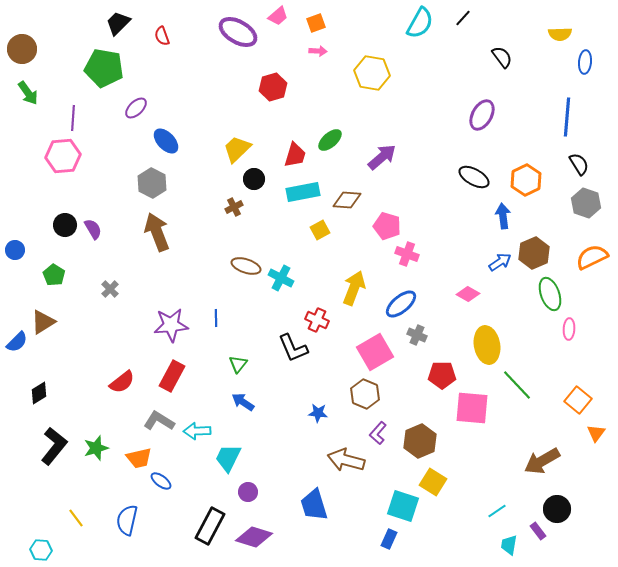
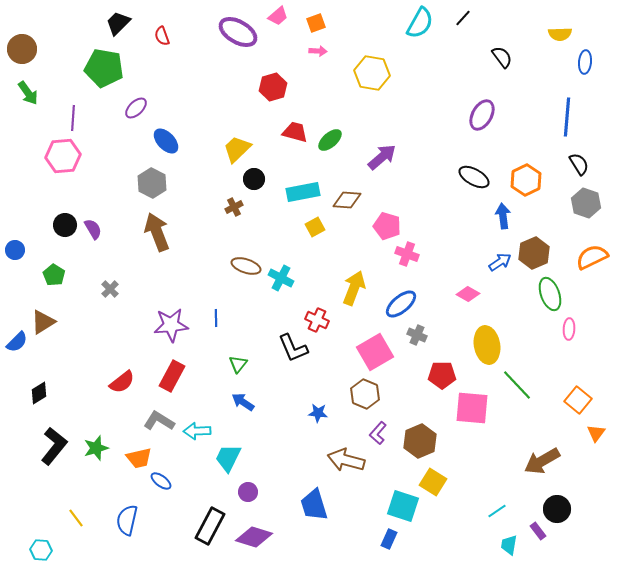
red trapezoid at (295, 155): moved 23 px up; rotated 92 degrees counterclockwise
yellow square at (320, 230): moved 5 px left, 3 px up
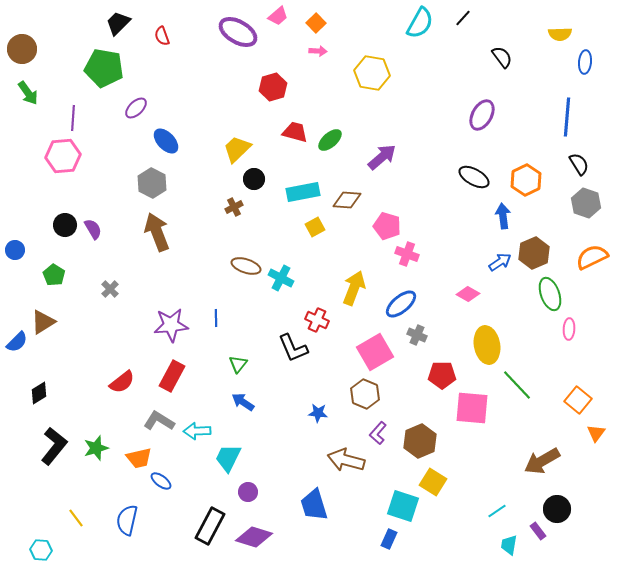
orange square at (316, 23): rotated 24 degrees counterclockwise
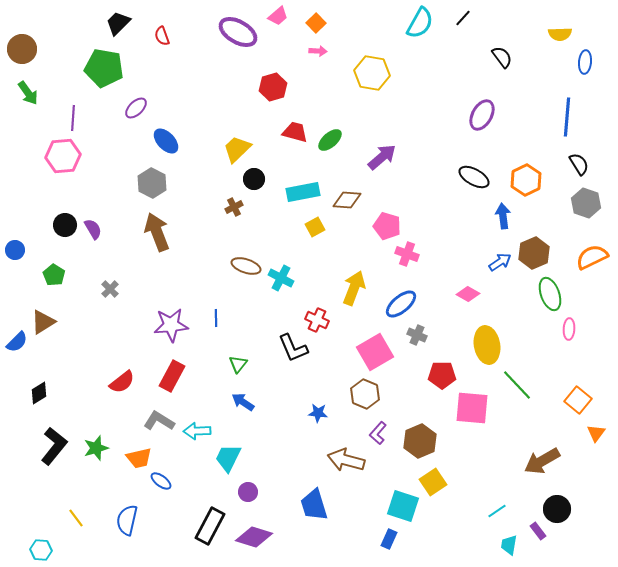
yellow square at (433, 482): rotated 24 degrees clockwise
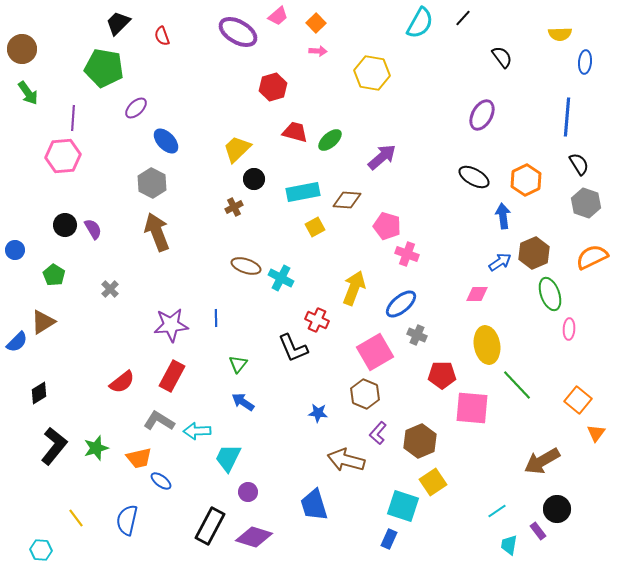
pink diamond at (468, 294): moved 9 px right; rotated 30 degrees counterclockwise
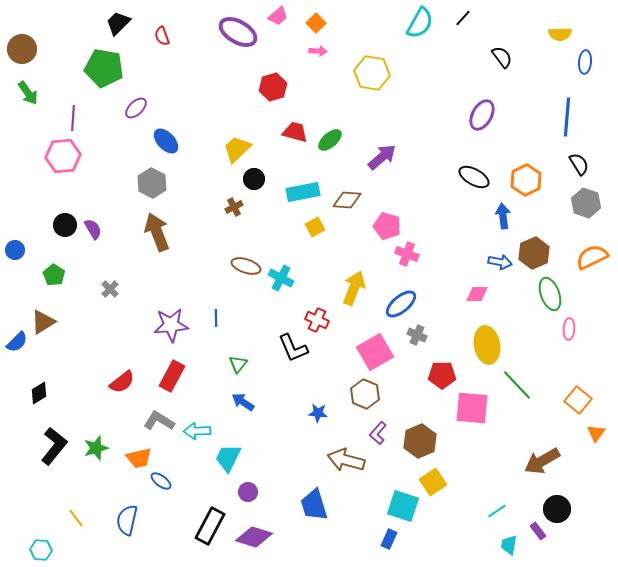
blue arrow at (500, 262): rotated 45 degrees clockwise
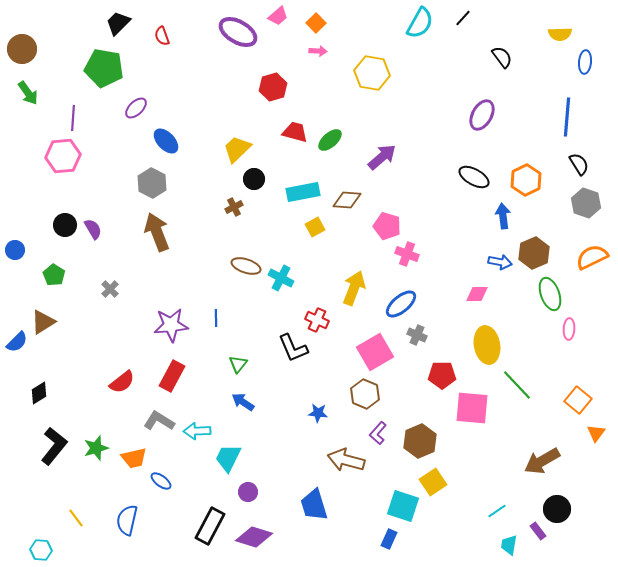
orange trapezoid at (139, 458): moved 5 px left
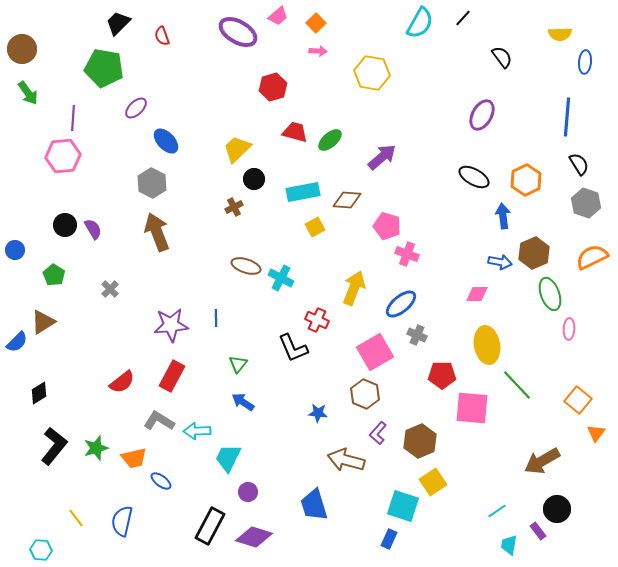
blue semicircle at (127, 520): moved 5 px left, 1 px down
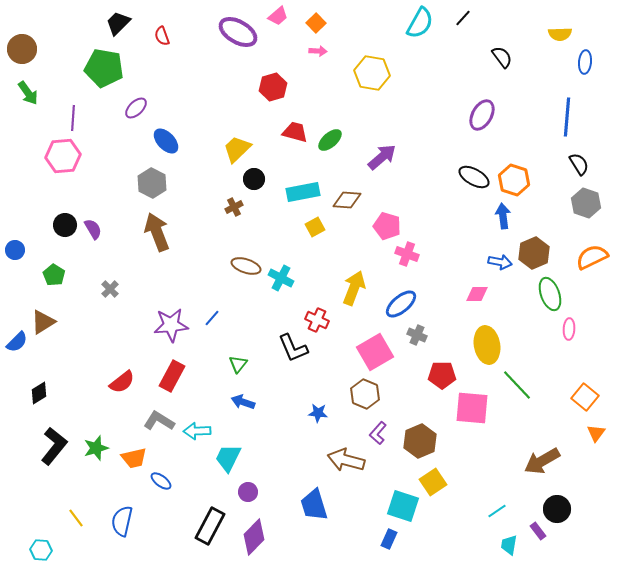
orange hexagon at (526, 180): moved 12 px left; rotated 16 degrees counterclockwise
blue line at (216, 318): moved 4 px left; rotated 42 degrees clockwise
orange square at (578, 400): moved 7 px right, 3 px up
blue arrow at (243, 402): rotated 15 degrees counterclockwise
purple diamond at (254, 537): rotated 63 degrees counterclockwise
